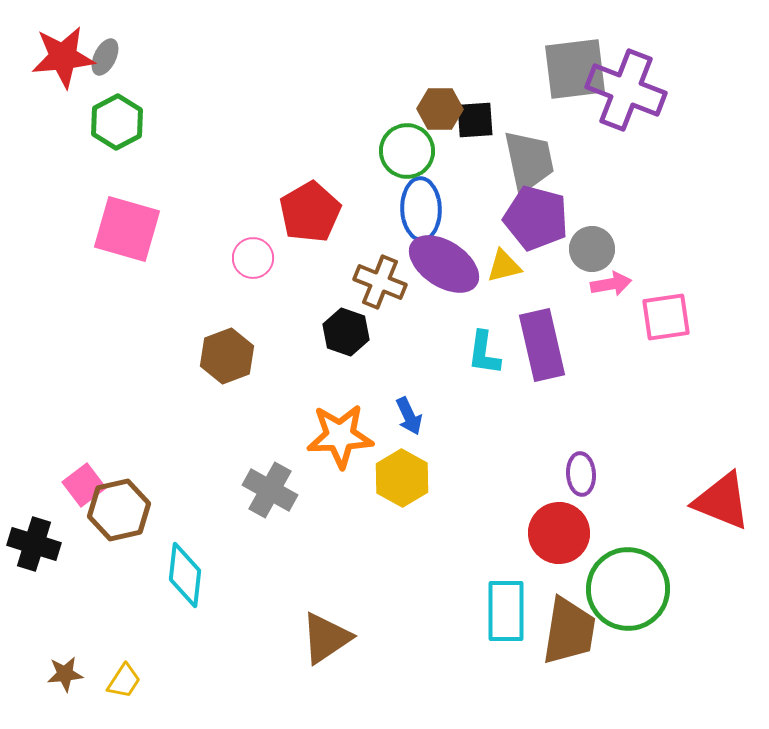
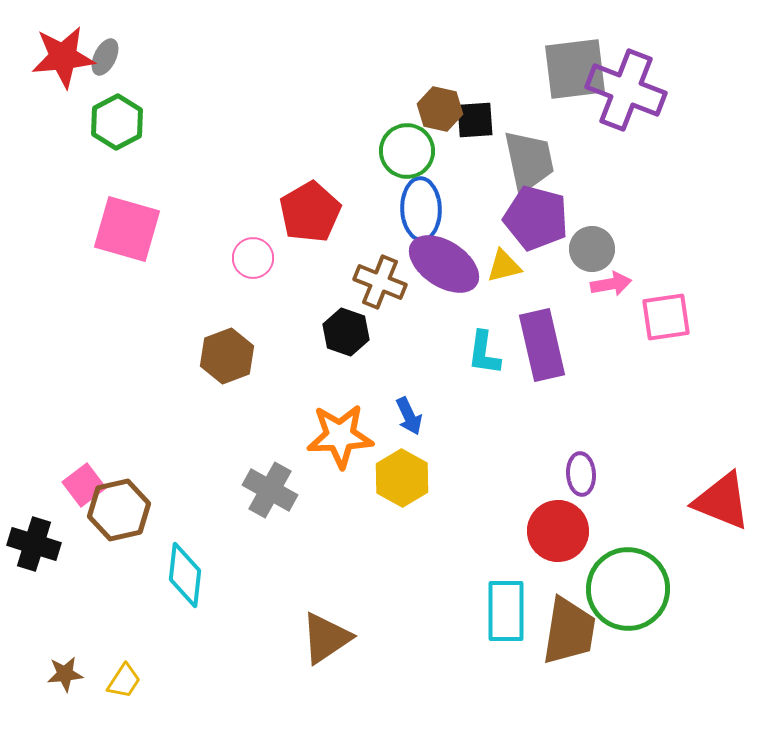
brown hexagon at (440, 109): rotated 12 degrees clockwise
red circle at (559, 533): moved 1 px left, 2 px up
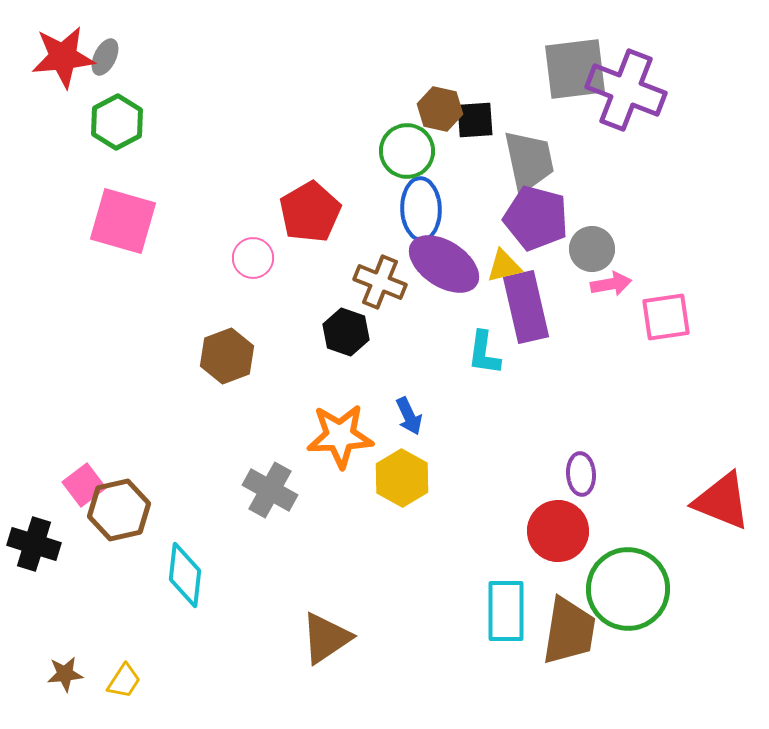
pink square at (127, 229): moved 4 px left, 8 px up
purple rectangle at (542, 345): moved 16 px left, 38 px up
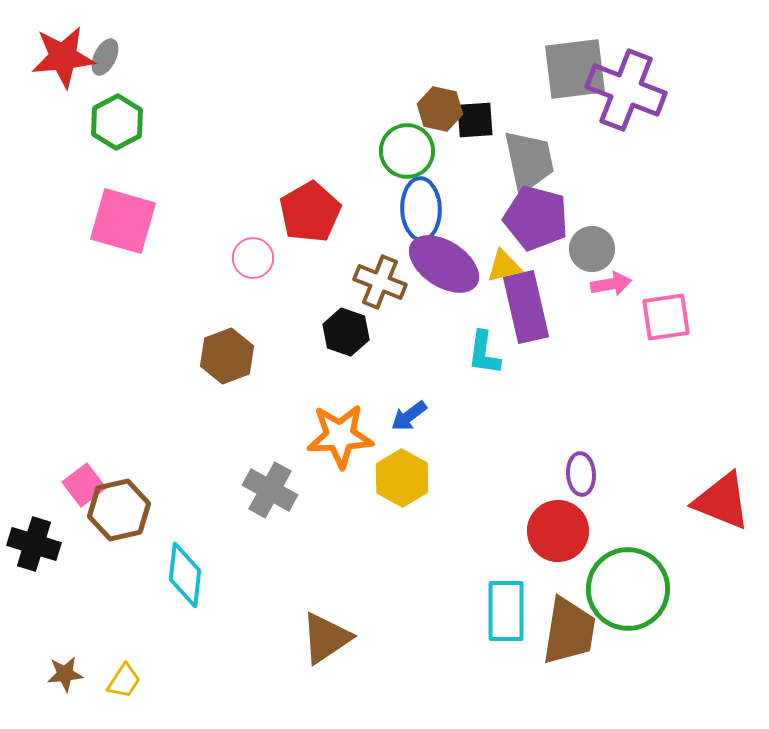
blue arrow at (409, 416): rotated 78 degrees clockwise
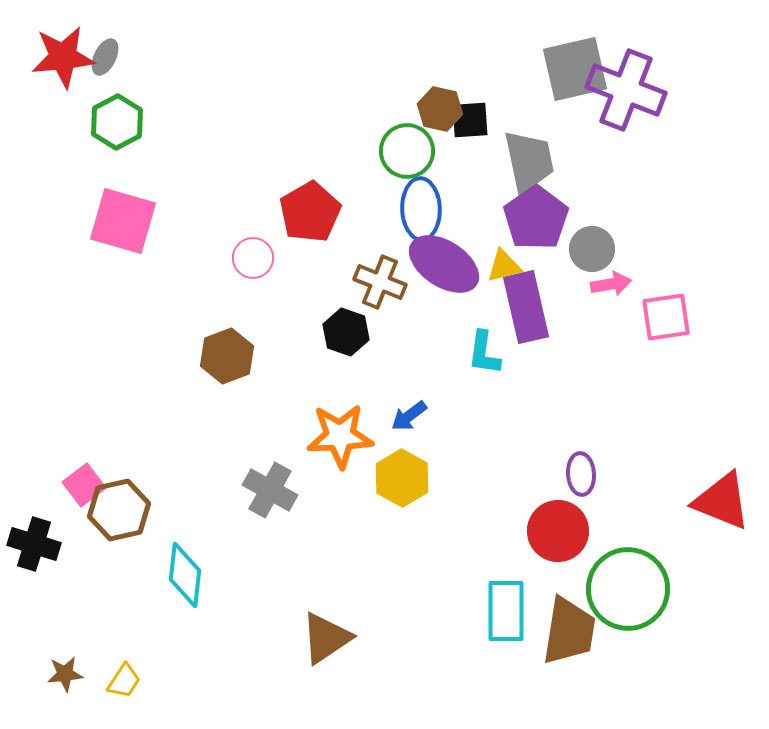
gray square at (575, 69): rotated 6 degrees counterclockwise
black square at (475, 120): moved 5 px left
purple pentagon at (536, 218): rotated 22 degrees clockwise
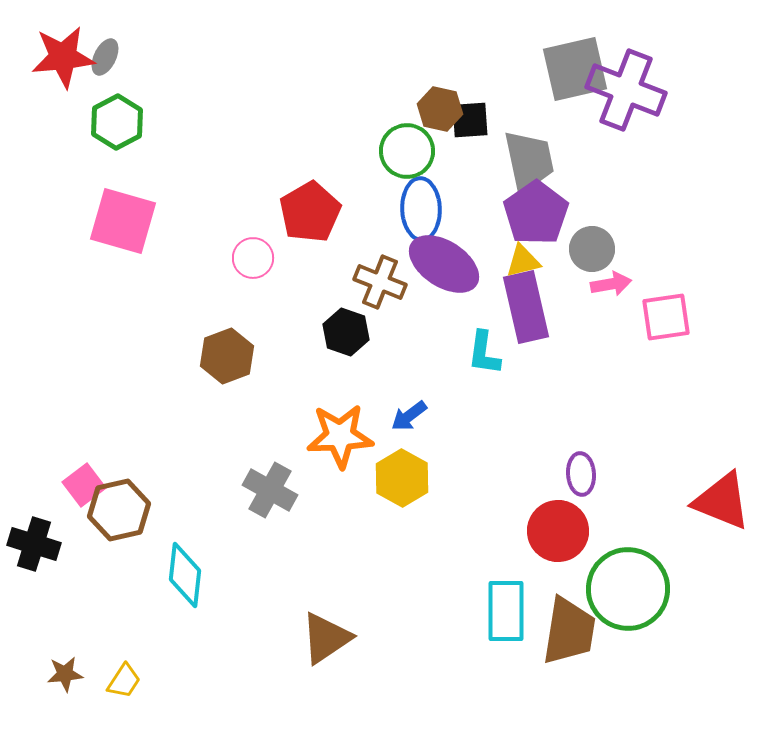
purple pentagon at (536, 218): moved 5 px up
yellow triangle at (504, 266): moved 19 px right, 5 px up
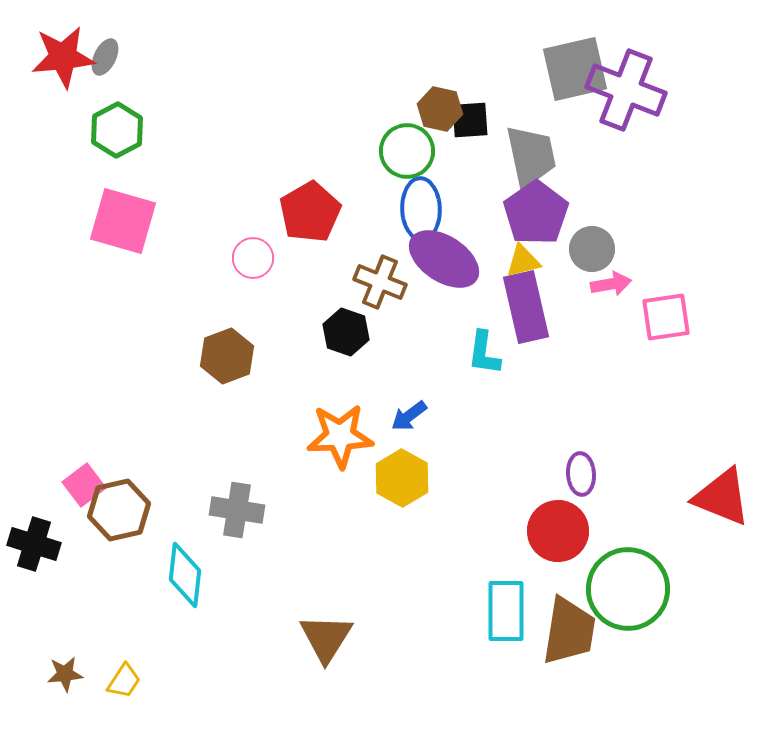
green hexagon at (117, 122): moved 8 px down
gray trapezoid at (529, 161): moved 2 px right, 5 px up
purple ellipse at (444, 264): moved 5 px up
gray cross at (270, 490): moved 33 px left, 20 px down; rotated 20 degrees counterclockwise
red triangle at (722, 501): moved 4 px up
brown triangle at (326, 638): rotated 24 degrees counterclockwise
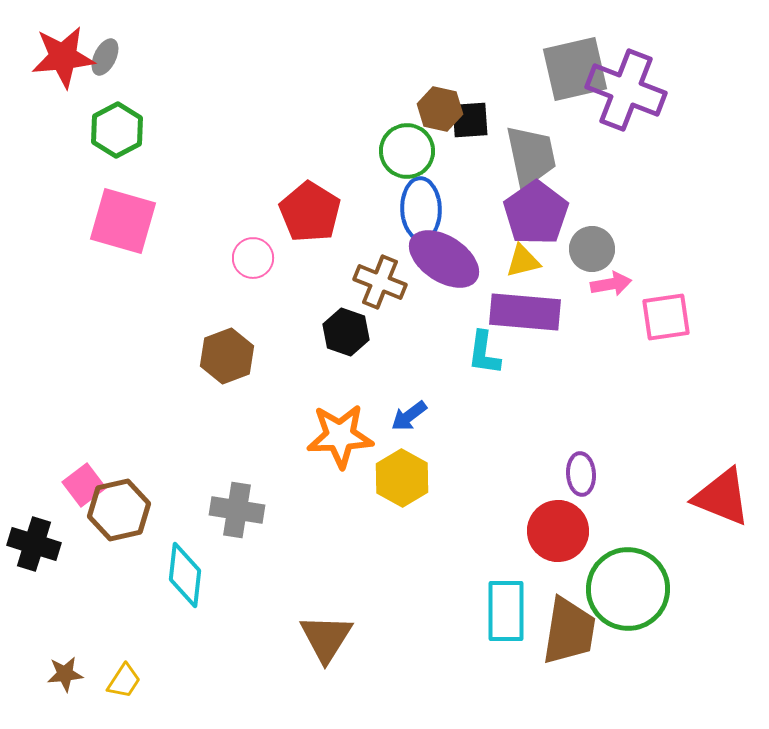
red pentagon at (310, 212): rotated 10 degrees counterclockwise
purple rectangle at (526, 307): moved 1 px left, 5 px down; rotated 72 degrees counterclockwise
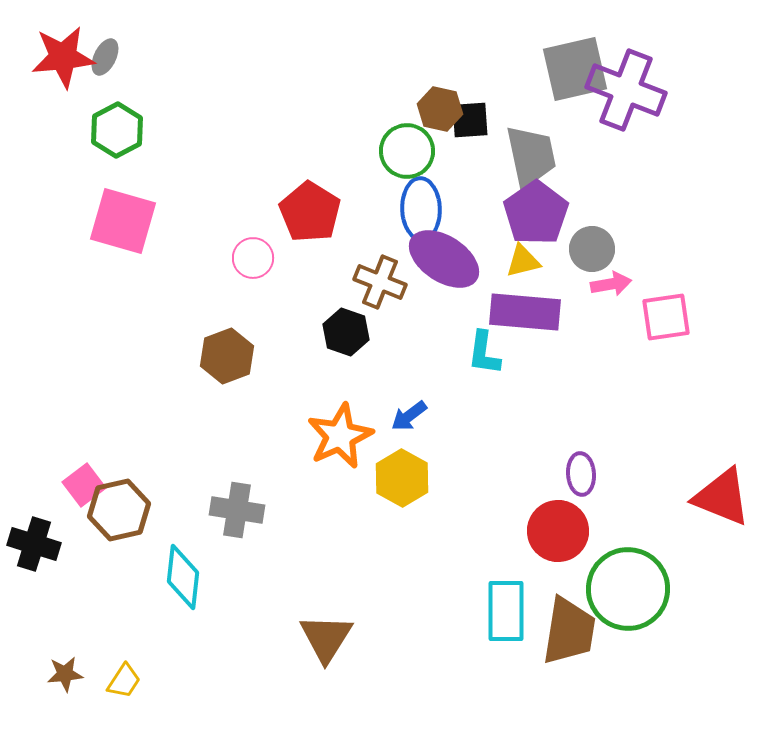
orange star at (340, 436): rotated 22 degrees counterclockwise
cyan diamond at (185, 575): moved 2 px left, 2 px down
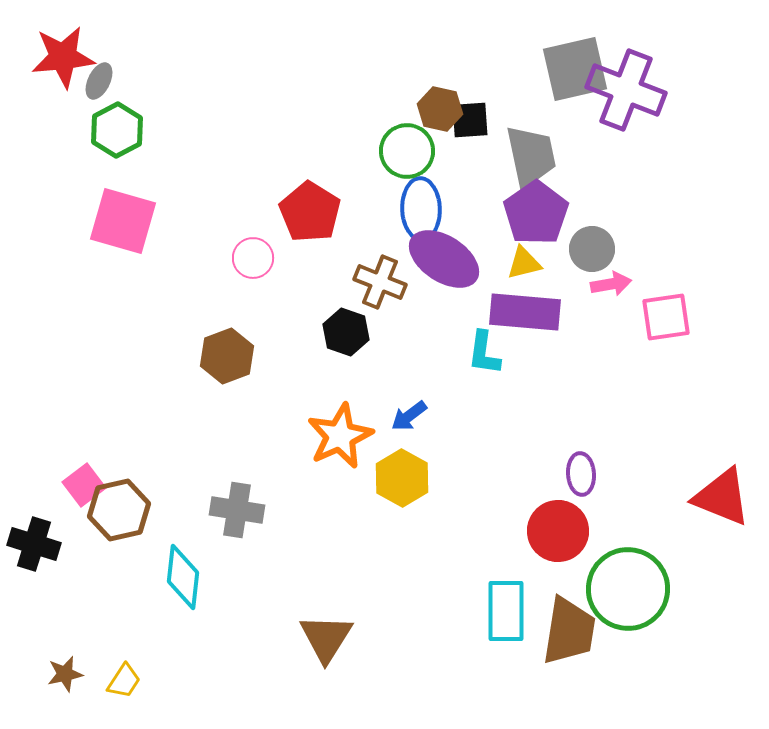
gray ellipse at (105, 57): moved 6 px left, 24 px down
yellow triangle at (523, 261): moved 1 px right, 2 px down
brown star at (65, 674): rotated 6 degrees counterclockwise
